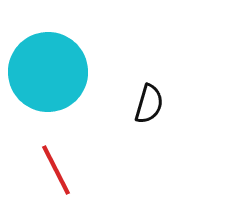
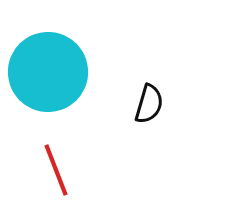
red line: rotated 6 degrees clockwise
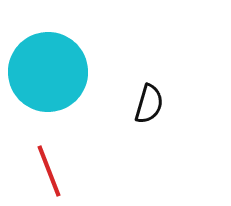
red line: moved 7 px left, 1 px down
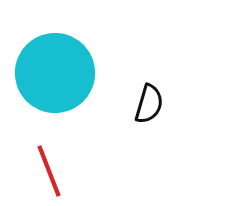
cyan circle: moved 7 px right, 1 px down
